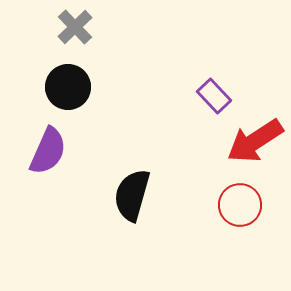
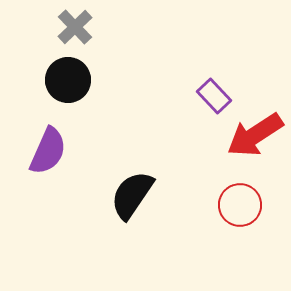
black circle: moved 7 px up
red arrow: moved 6 px up
black semicircle: rotated 18 degrees clockwise
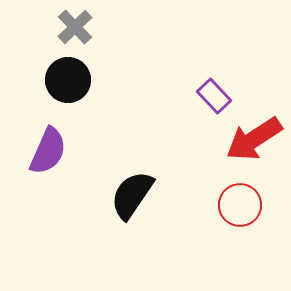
red arrow: moved 1 px left, 4 px down
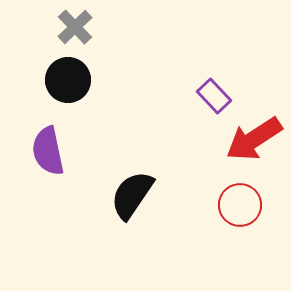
purple semicircle: rotated 144 degrees clockwise
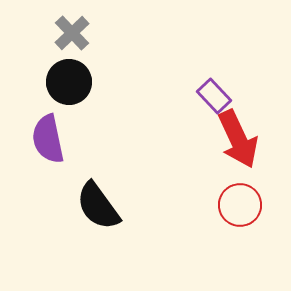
gray cross: moved 3 px left, 6 px down
black circle: moved 1 px right, 2 px down
red arrow: moved 16 px left; rotated 82 degrees counterclockwise
purple semicircle: moved 12 px up
black semicircle: moved 34 px left, 11 px down; rotated 70 degrees counterclockwise
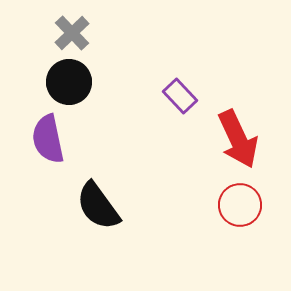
purple rectangle: moved 34 px left
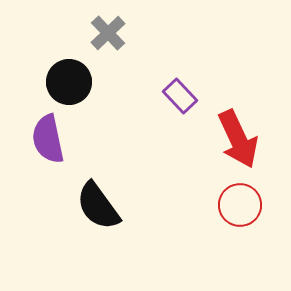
gray cross: moved 36 px right
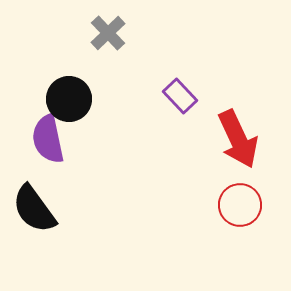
black circle: moved 17 px down
black semicircle: moved 64 px left, 3 px down
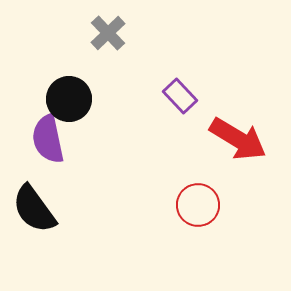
red arrow: rotated 34 degrees counterclockwise
red circle: moved 42 px left
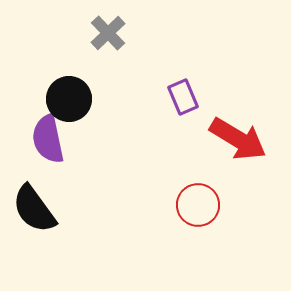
purple rectangle: moved 3 px right, 1 px down; rotated 20 degrees clockwise
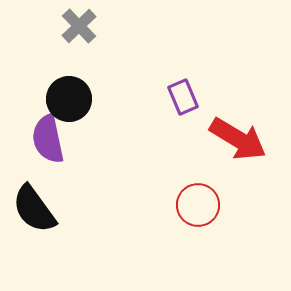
gray cross: moved 29 px left, 7 px up
